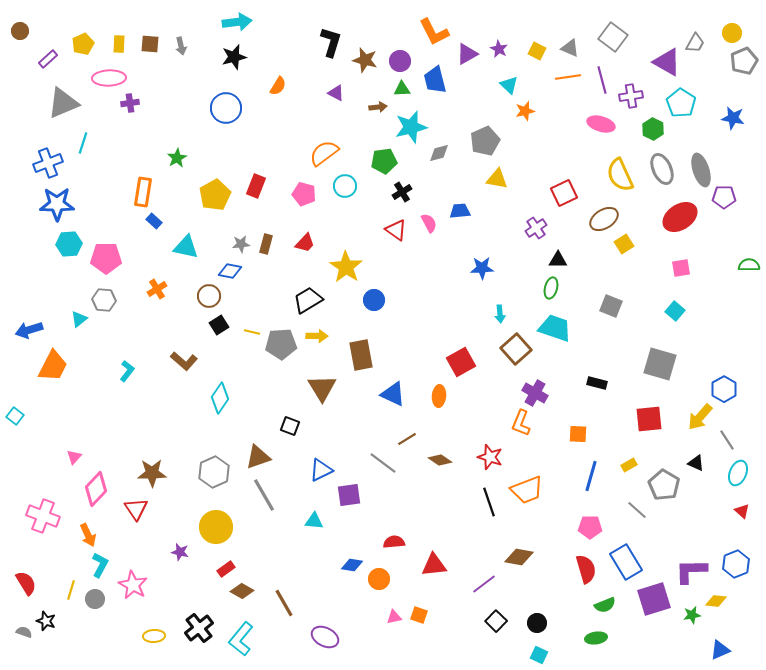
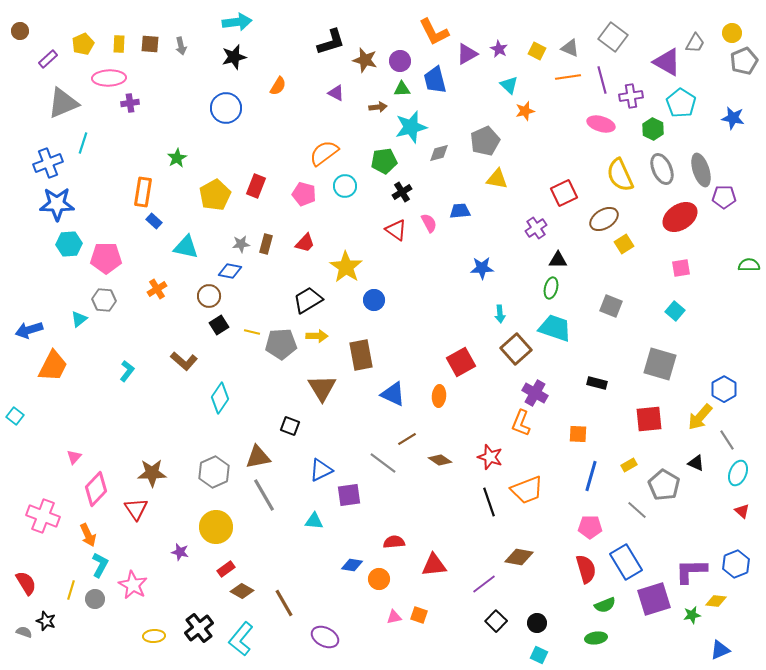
black L-shape at (331, 42): rotated 56 degrees clockwise
brown triangle at (258, 457): rotated 8 degrees clockwise
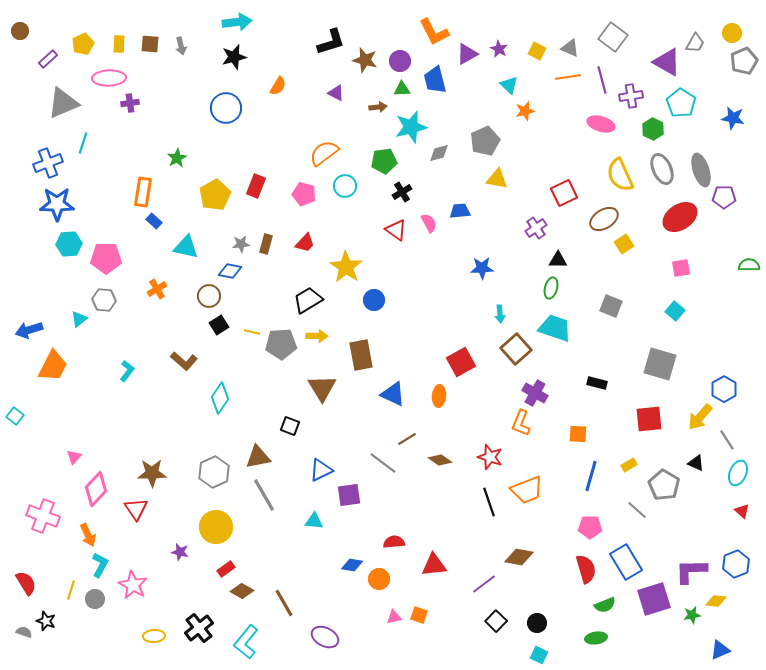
cyan L-shape at (241, 639): moved 5 px right, 3 px down
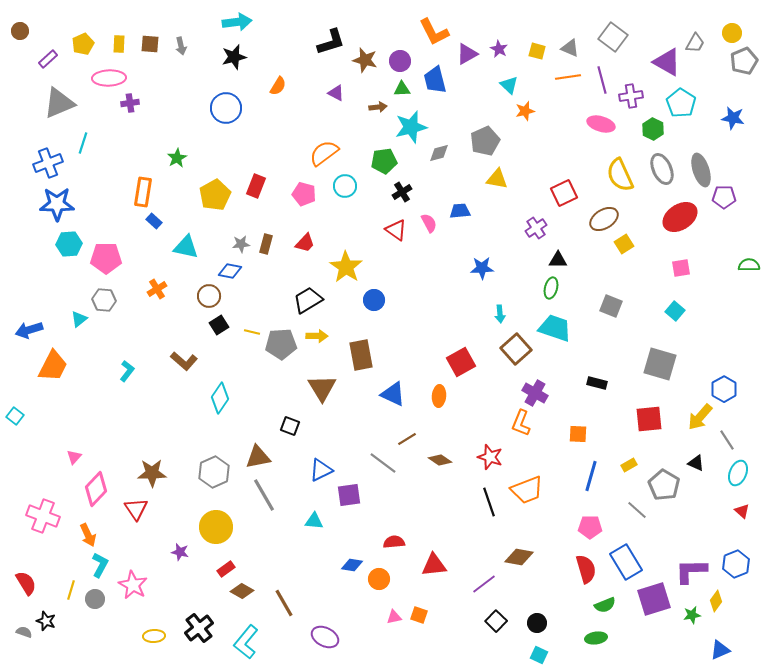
yellow square at (537, 51): rotated 12 degrees counterclockwise
gray triangle at (63, 103): moved 4 px left
yellow diamond at (716, 601): rotated 60 degrees counterclockwise
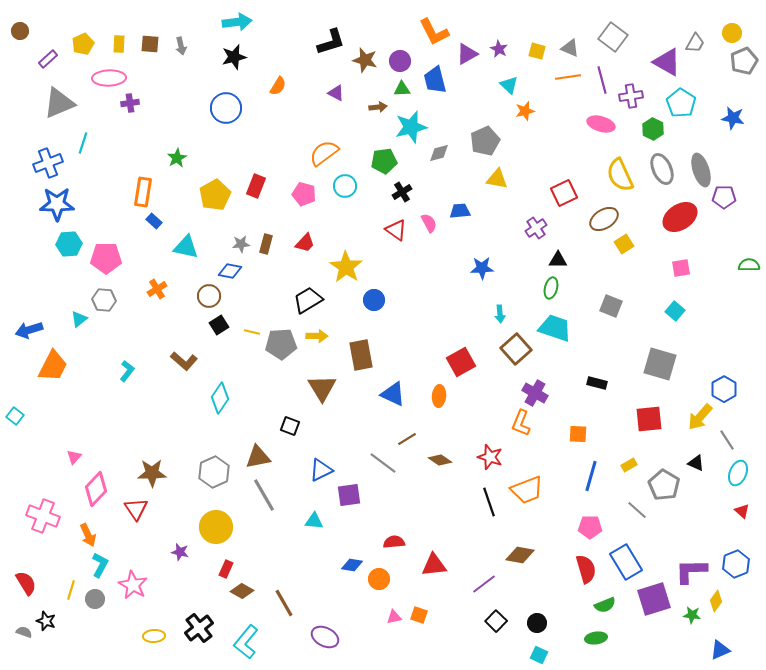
brown diamond at (519, 557): moved 1 px right, 2 px up
red rectangle at (226, 569): rotated 30 degrees counterclockwise
green star at (692, 615): rotated 18 degrees clockwise
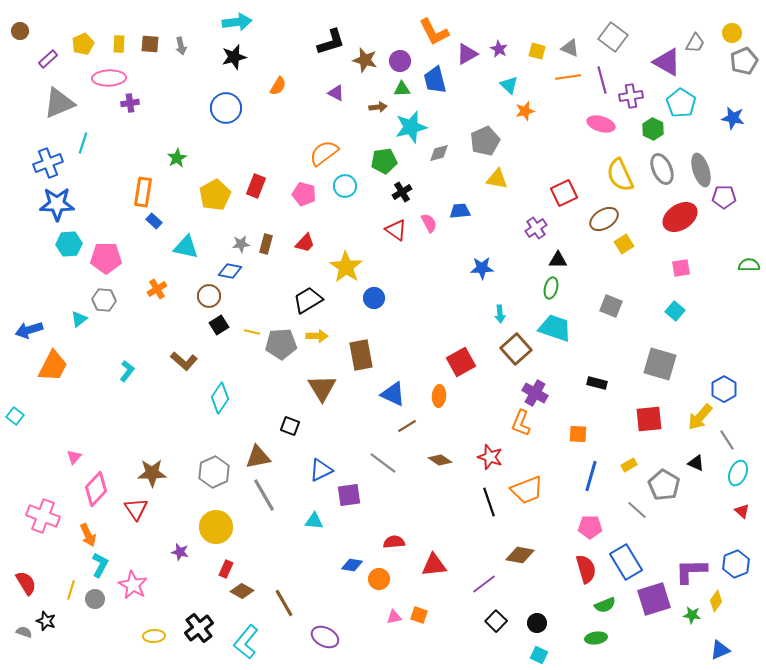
blue circle at (374, 300): moved 2 px up
brown line at (407, 439): moved 13 px up
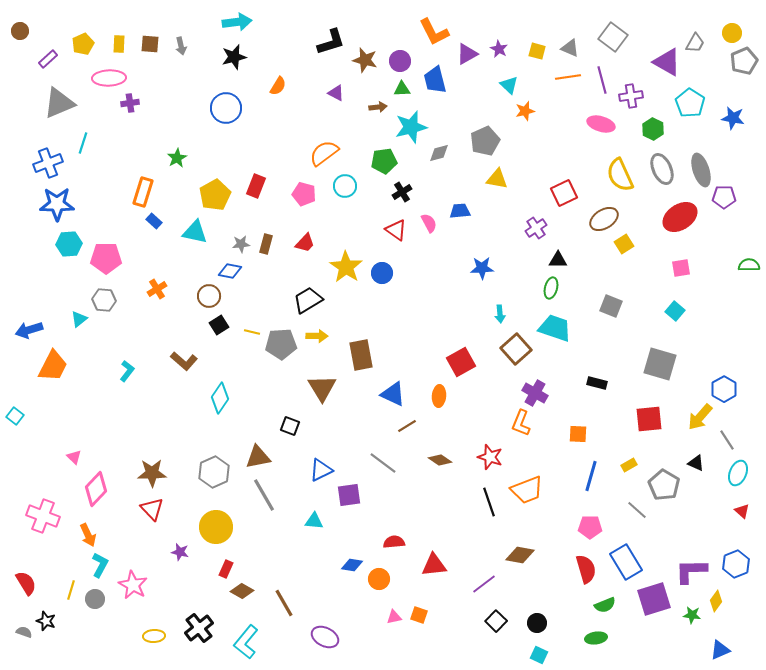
cyan pentagon at (681, 103): moved 9 px right
orange rectangle at (143, 192): rotated 8 degrees clockwise
cyan triangle at (186, 247): moved 9 px right, 15 px up
blue circle at (374, 298): moved 8 px right, 25 px up
pink triangle at (74, 457): rotated 28 degrees counterclockwise
red triangle at (136, 509): moved 16 px right; rotated 10 degrees counterclockwise
